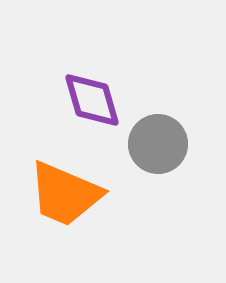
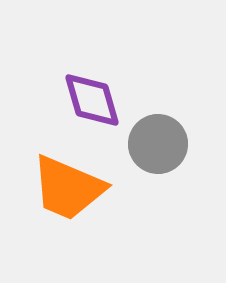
orange trapezoid: moved 3 px right, 6 px up
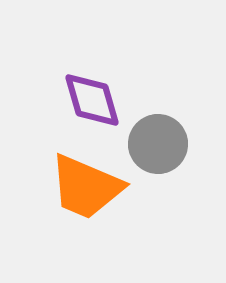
orange trapezoid: moved 18 px right, 1 px up
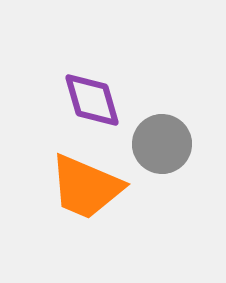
gray circle: moved 4 px right
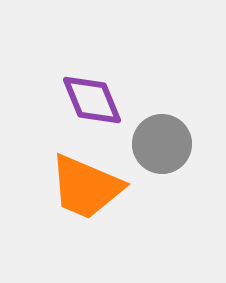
purple diamond: rotated 6 degrees counterclockwise
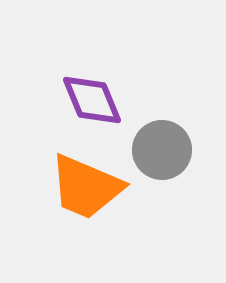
gray circle: moved 6 px down
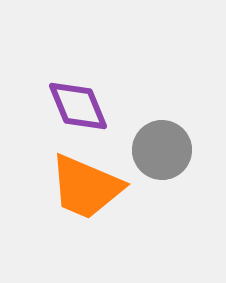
purple diamond: moved 14 px left, 6 px down
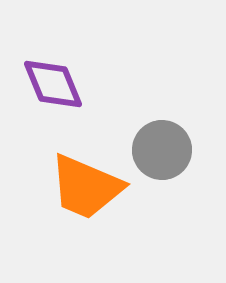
purple diamond: moved 25 px left, 22 px up
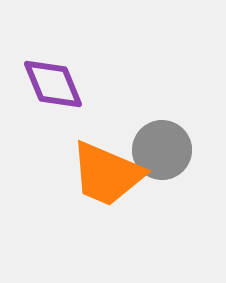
orange trapezoid: moved 21 px right, 13 px up
